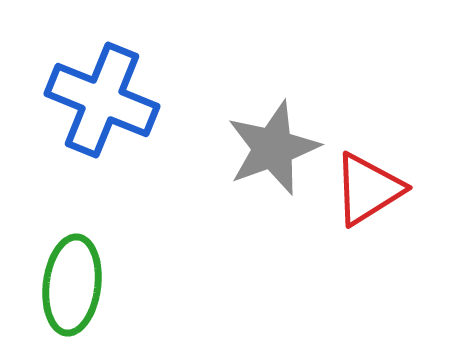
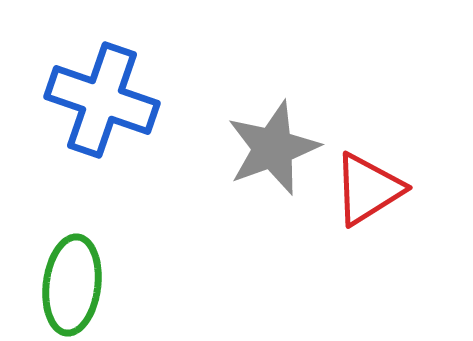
blue cross: rotated 3 degrees counterclockwise
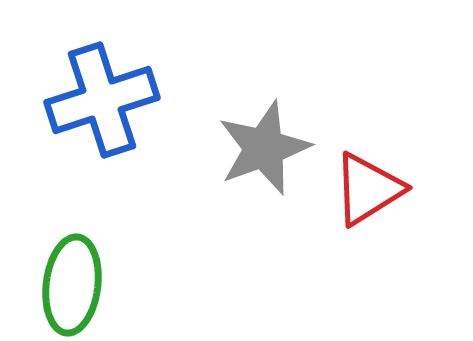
blue cross: rotated 37 degrees counterclockwise
gray star: moved 9 px left
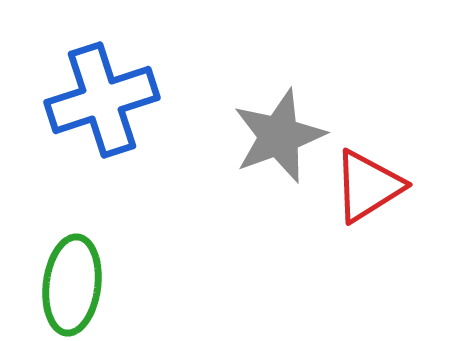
gray star: moved 15 px right, 12 px up
red triangle: moved 3 px up
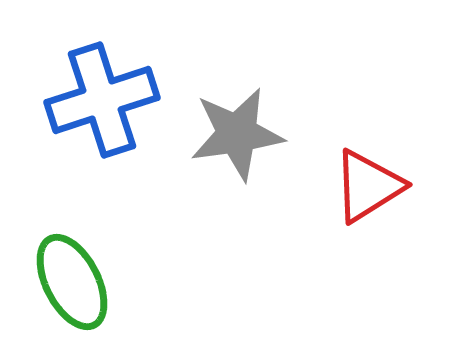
gray star: moved 42 px left, 2 px up; rotated 12 degrees clockwise
green ellipse: moved 3 px up; rotated 34 degrees counterclockwise
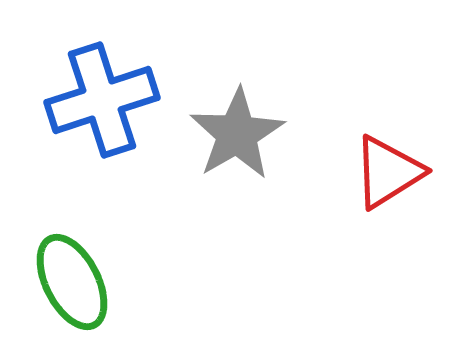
gray star: rotated 22 degrees counterclockwise
red triangle: moved 20 px right, 14 px up
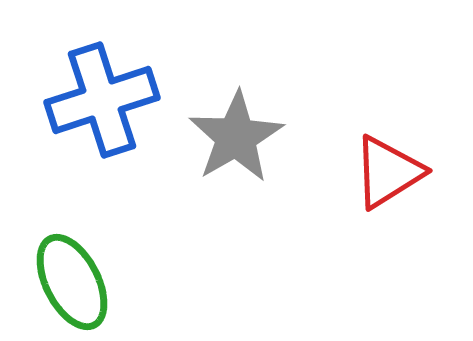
gray star: moved 1 px left, 3 px down
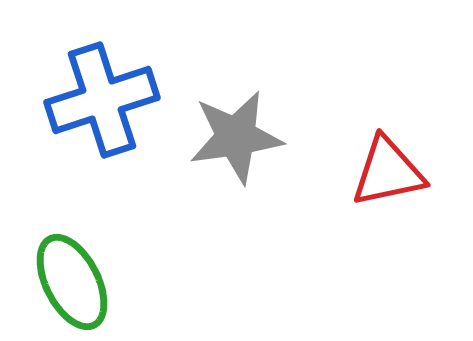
gray star: rotated 22 degrees clockwise
red triangle: rotated 20 degrees clockwise
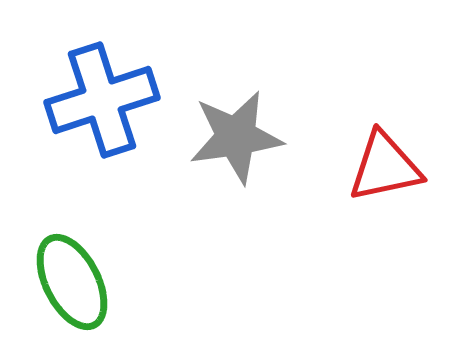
red triangle: moved 3 px left, 5 px up
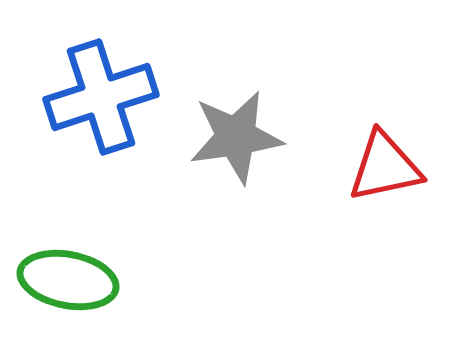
blue cross: moved 1 px left, 3 px up
green ellipse: moved 4 px left, 2 px up; rotated 52 degrees counterclockwise
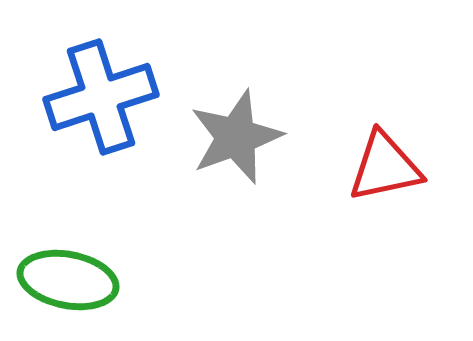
gray star: rotated 12 degrees counterclockwise
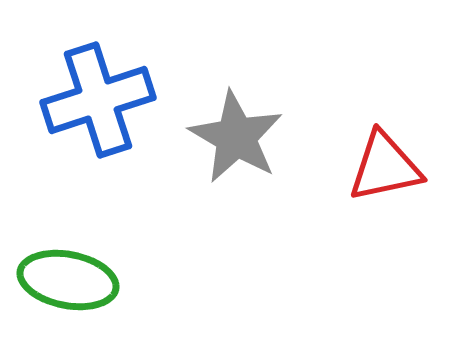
blue cross: moved 3 px left, 3 px down
gray star: rotated 22 degrees counterclockwise
